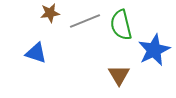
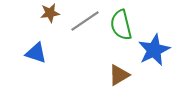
gray line: rotated 12 degrees counterclockwise
brown triangle: rotated 30 degrees clockwise
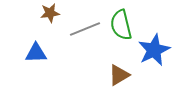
gray line: moved 8 px down; rotated 12 degrees clockwise
blue triangle: rotated 20 degrees counterclockwise
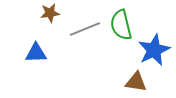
brown triangle: moved 17 px right, 7 px down; rotated 40 degrees clockwise
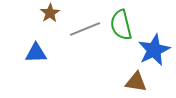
brown star: rotated 24 degrees counterclockwise
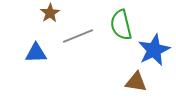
gray line: moved 7 px left, 7 px down
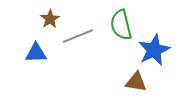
brown star: moved 6 px down
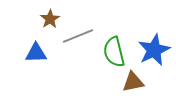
green semicircle: moved 7 px left, 27 px down
brown triangle: moved 3 px left; rotated 20 degrees counterclockwise
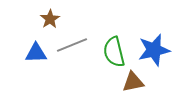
gray line: moved 6 px left, 9 px down
blue star: rotated 12 degrees clockwise
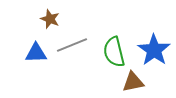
brown star: rotated 18 degrees counterclockwise
blue star: rotated 24 degrees counterclockwise
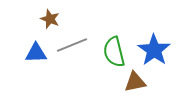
brown triangle: moved 2 px right
